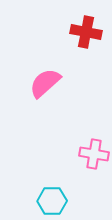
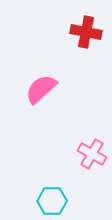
pink semicircle: moved 4 px left, 6 px down
pink cross: moved 2 px left; rotated 20 degrees clockwise
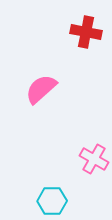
pink cross: moved 2 px right, 5 px down
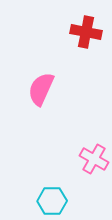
pink semicircle: rotated 24 degrees counterclockwise
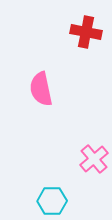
pink semicircle: rotated 36 degrees counterclockwise
pink cross: rotated 20 degrees clockwise
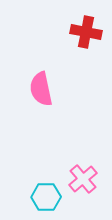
pink cross: moved 11 px left, 20 px down
cyan hexagon: moved 6 px left, 4 px up
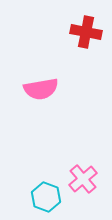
pink semicircle: rotated 88 degrees counterclockwise
cyan hexagon: rotated 20 degrees clockwise
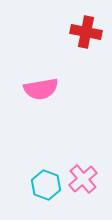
cyan hexagon: moved 12 px up
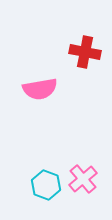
red cross: moved 1 px left, 20 px down
pink semicircle: moved 1 px left
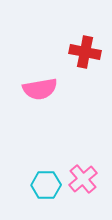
cyan hexagon: rotated 20 degrees counterclockwise
